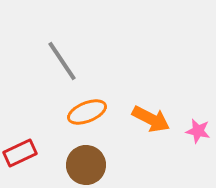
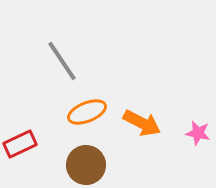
orange arrow: moved 9 px left, 4 px down
pink star: moved 2 px down
red rectangle: moved 9 px up
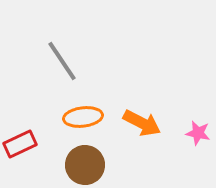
orange ellipse: moved 4 px left, 5 px down; rotated 15 degrees clockwise
brown circle: moved 1 px left
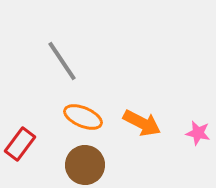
orange ellipse: rotated 30 degrees clockwise
red rectangle: rotated 28 degrees counterclockwise
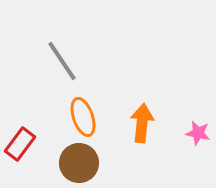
orange ellipse: rotated 48 degrees clockwise
orange arrow: rotated 111 degrees counterclockwise
brown circle: moved 6 px left, 2 px up
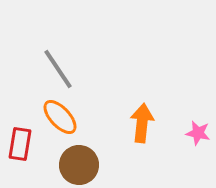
gray line: moved 4 px left, 8 px down
orange ellipse: moved 23 px left; rotated 24 degrees counterclockwise
red rectangle: rotated 28 degrees counterclockwise
brown circle: moved 2 px down
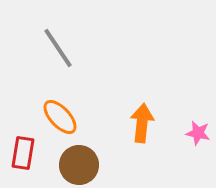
gray line: moved 21 px up
red rectangle: moved 3 px right, 9 px down
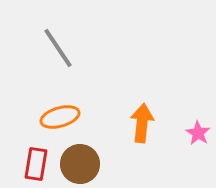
orange ellipse: rotated 63 degrees counterclockwise
pink star: rotated 20 degrees clockwise
red rectangle: moved 13 px right, 11 px down
brown circle: moved 1 px right, 1 px up
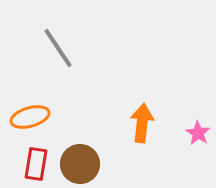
orange ellipse: moved 30 px left
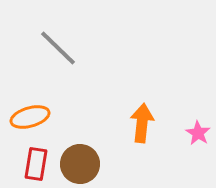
gray line: rotated 12 degrees counterclockwise
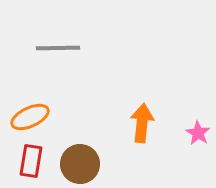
gray line: rotated 45 degrees counterclockwise
orange ellipse: rotated 9 degrees counterclockwise
red rectangle: moved 5 px left, 3 px up
